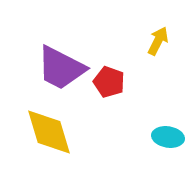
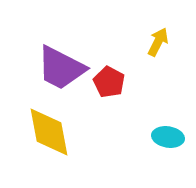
yellow arrow: moved 1 px down
red pentagon: rotated 8 degrees clockwise
yellow diamond: rotated 6 degrees clockwise
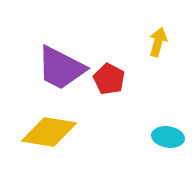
yellow arrow: rotated 12 degrees counterclockwise
red pentagon: moved 3 px up
yellow diamond: rotated 70 degrees counterclockwise
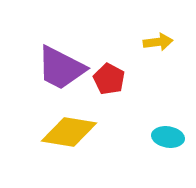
yellow arrow: rotated 68 degrees clockwise
yellow diamond: moved 20 px right
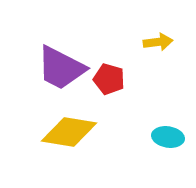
red pentagon: rotated 12 degrees counterclockwise
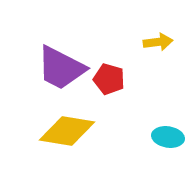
yellow diamond: moved 2 px left, 1 px up
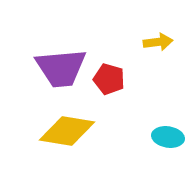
purple trapezoid: rotated 32 degrees counterclockwise
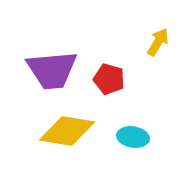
yellow arrow: rotated 52 degrees counterclockwise
purple trapezoid: moved 9 px left, 2 px down
cyan ellipse: moved 35 px left
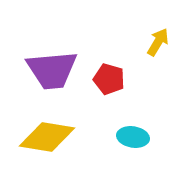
yellow diamond: moved 20 px left, 6 px down
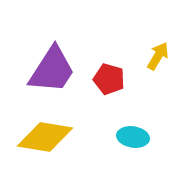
yellow arrow: moved 14 px down
purple trapezoid: rotated 52 degrees counterclockwise
yellow diamond: moved 2 px left
